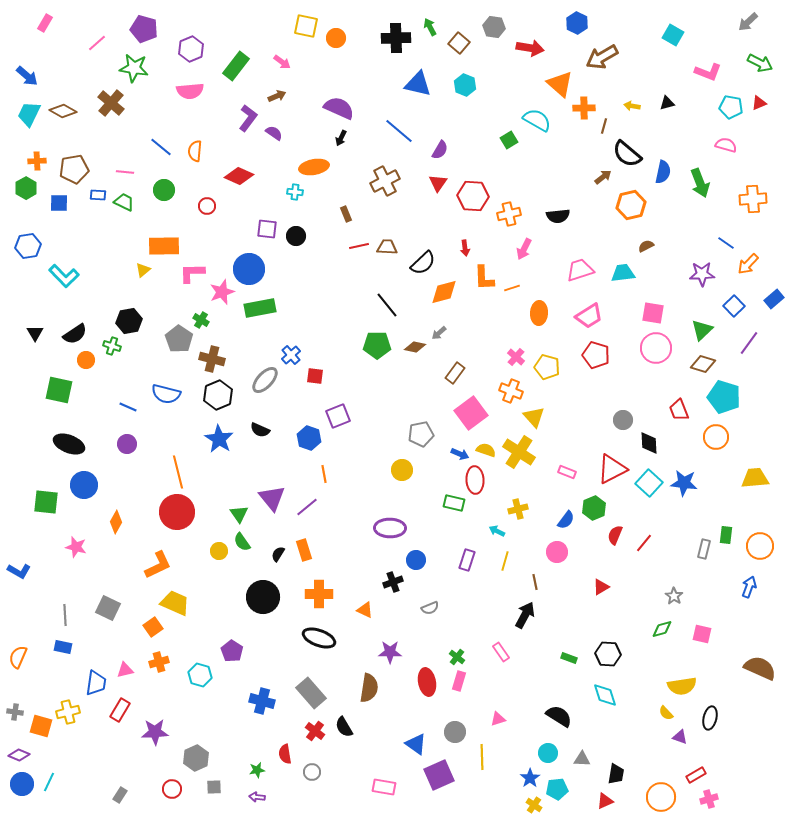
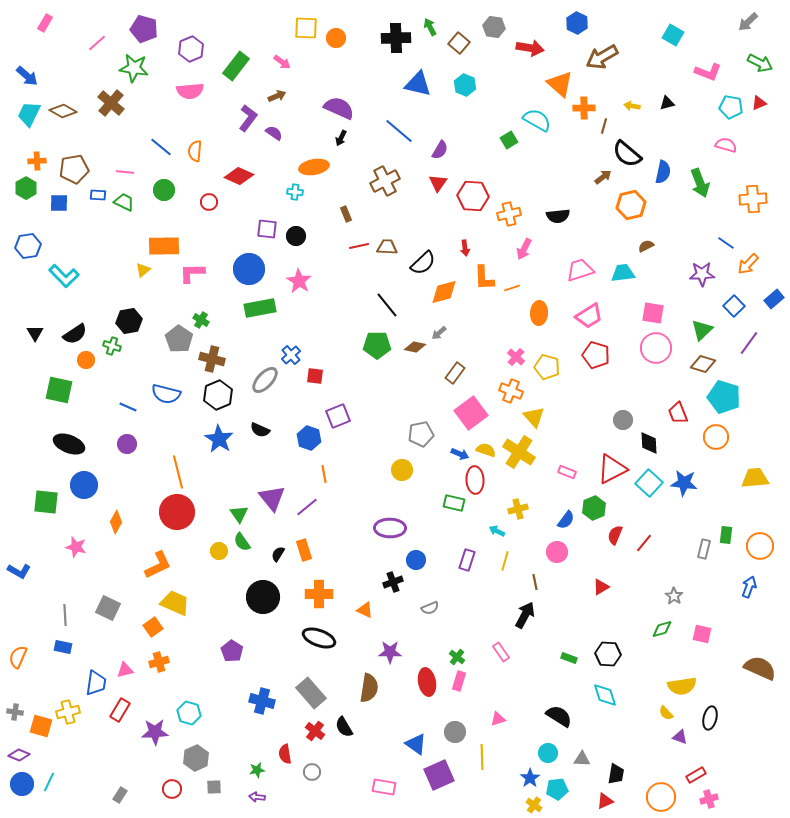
yellow square at (306, 26): moved 2 px down; rotated 10 degrees counterclockwise
red circle at (207, 206): moved 2 px right, 4 px up
pink star at (222, 292): moved 77 px right, 11 px up; rotated 20 degrees counterclockwise
red trapezoid at (679, 410): moved 1 px left, 3 px down
cyan hexagon at (200, 675): moved 11 px left, 38 px down
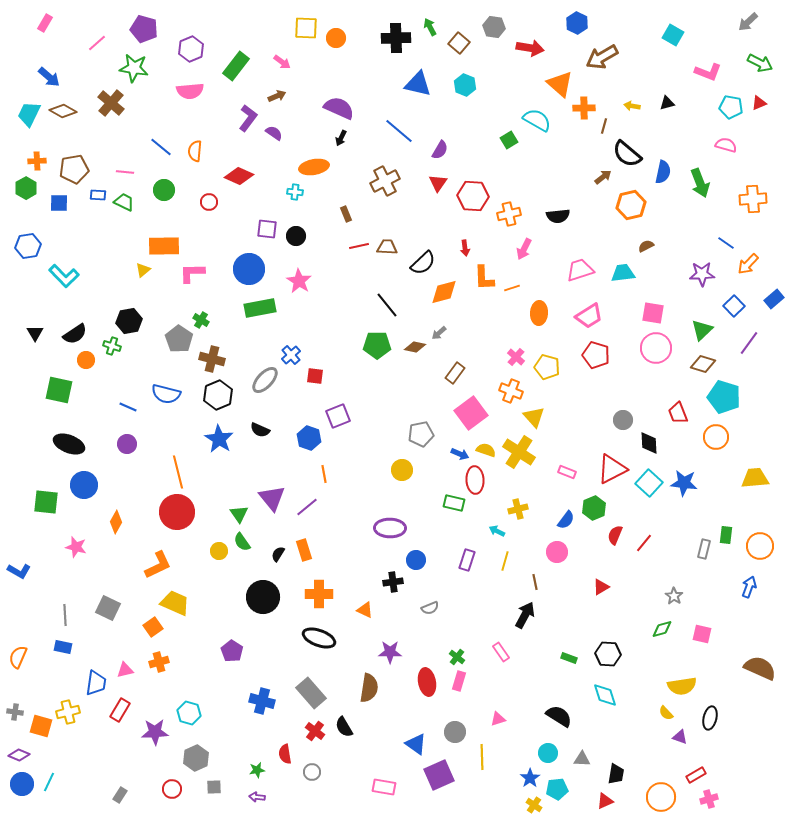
blue arrow at (27, 76): moved 22 px right, 1 px down
black cross at (393, 582): rotated 12 degrees clockwise
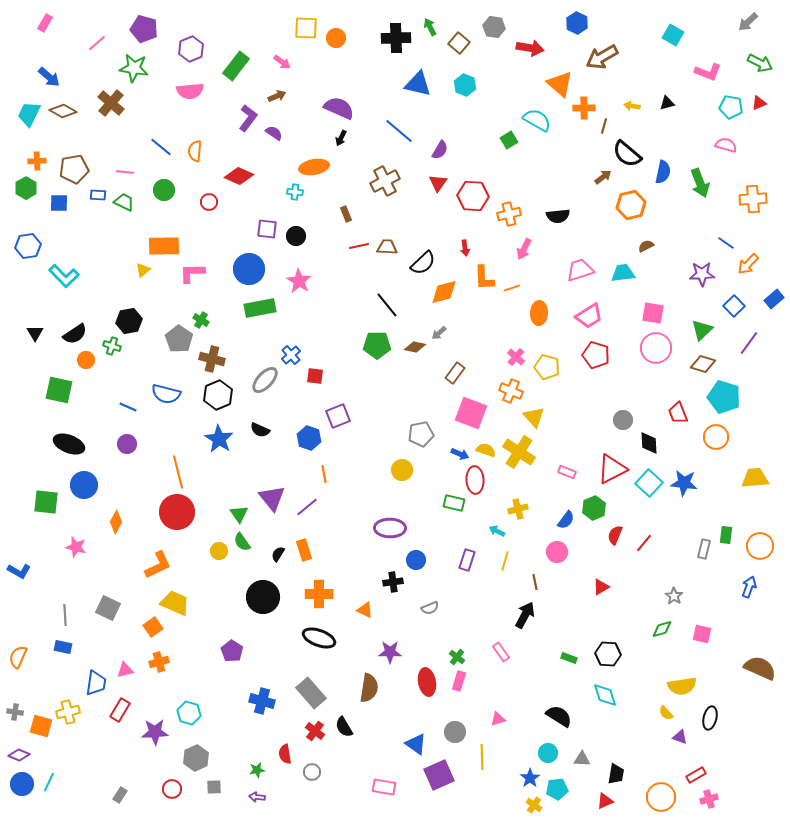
pink square at (471, 413): rotated 32 degrees counterclockwise
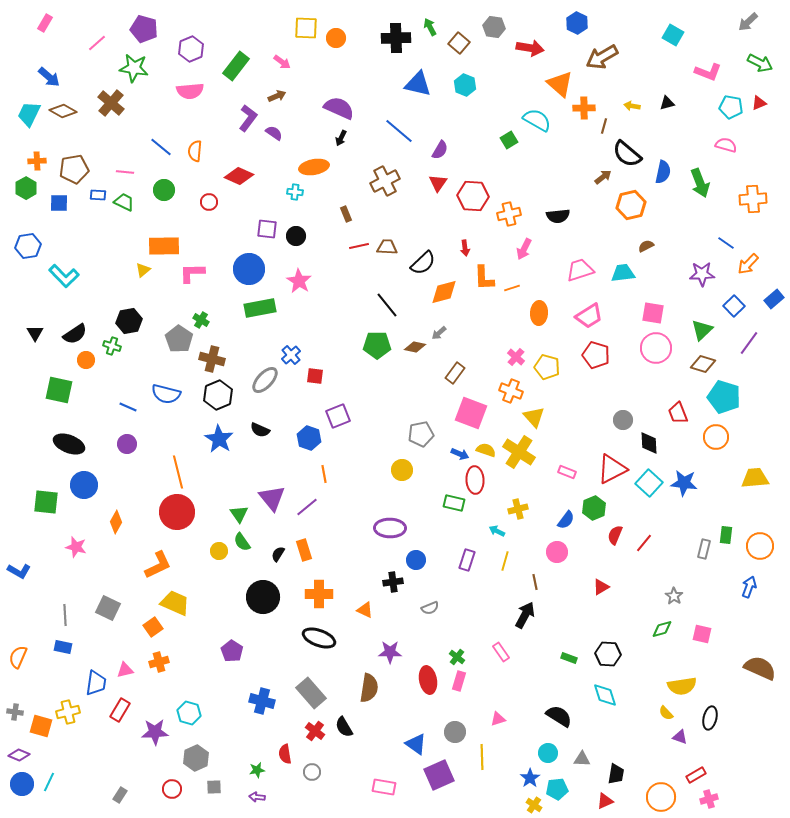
red ellipse at (427, 682): moved 1 px right, 2 px up
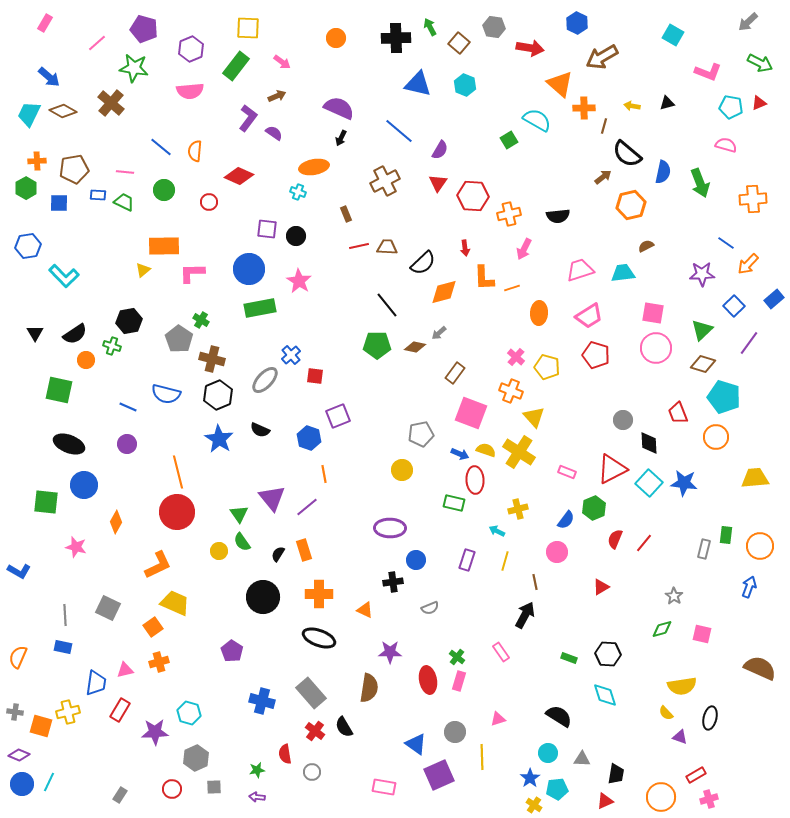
yellow square at (306, 28): moved 58 px left
cyan cross at (295, 192): moved 3 px right; rotated 14 degrees clockwise
red semicircle at (615, 535): moved 4 px down
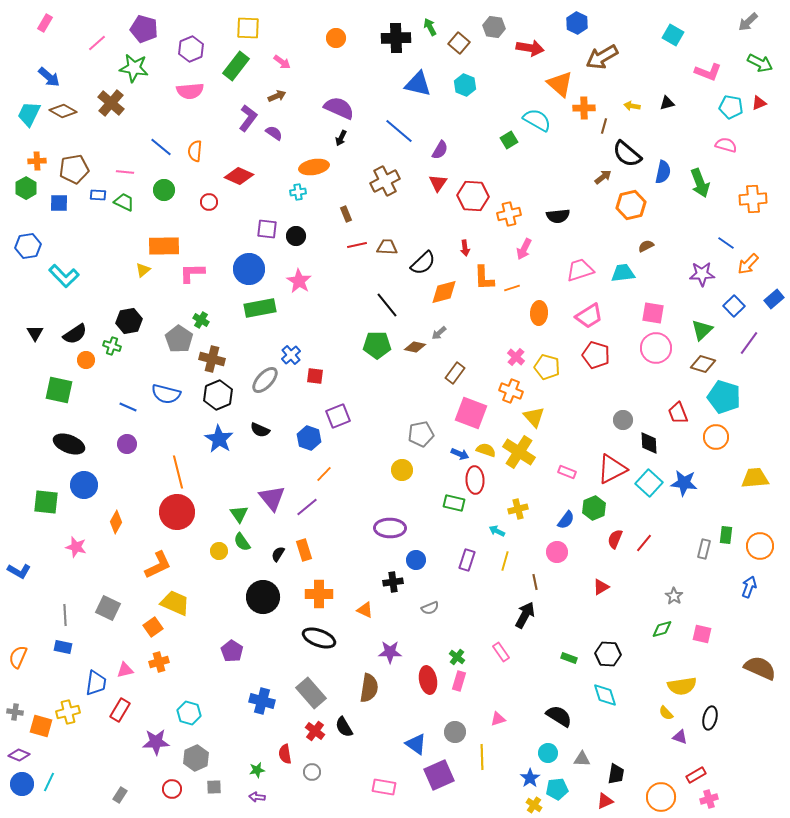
cyan cross at (298, 192): rotated 28 degrees counterclockwise
red line at (359, 246): moved 2 px left, 1 px up
orange line at (324, 474): rotated 54 degrees clockwise
purple star at (155, 732): moved 1 px right, 10 px down
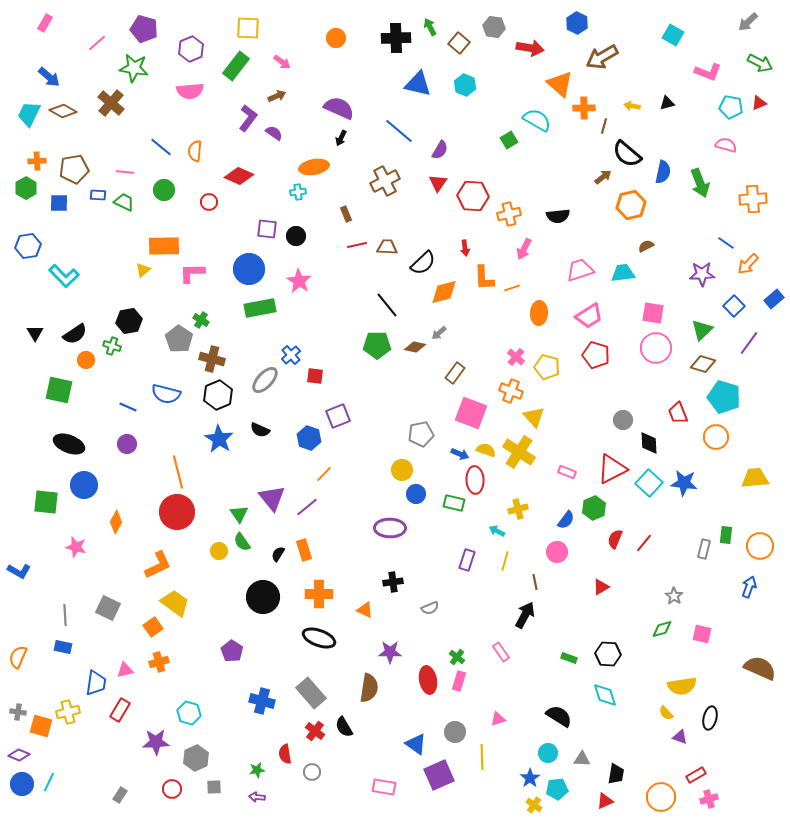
blue circle at (416, 560): moved 66 px up
yellow trapezoid at (175, 603): rotated 12 degrees clockwise
gray cross at (15, 712): moved 3 px right
